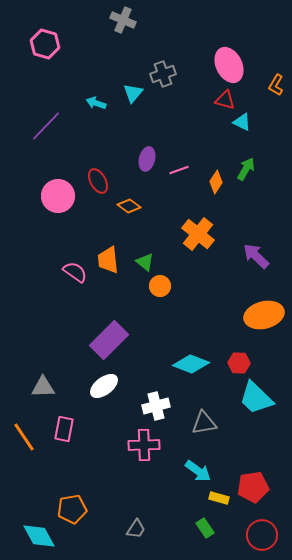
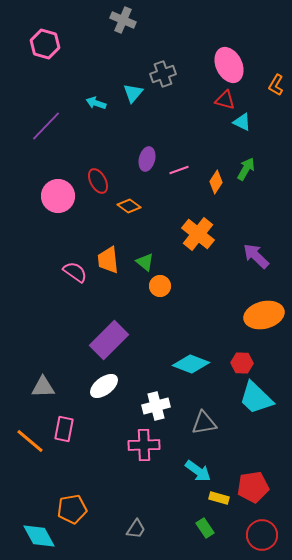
red hexagon at (239, 363): moved 3 px right
orange line at (24, 437): moved 6 px right, 4 px down; rotated 16 degrees counterclockwise
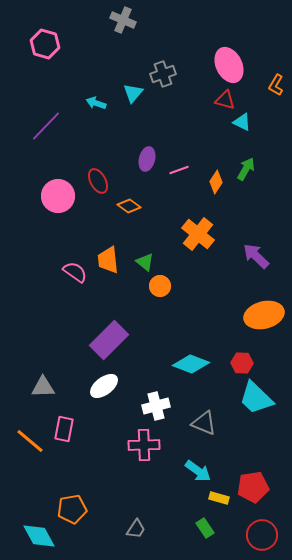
gray triangle at (204, 423): rotated 32 degrees clockwise
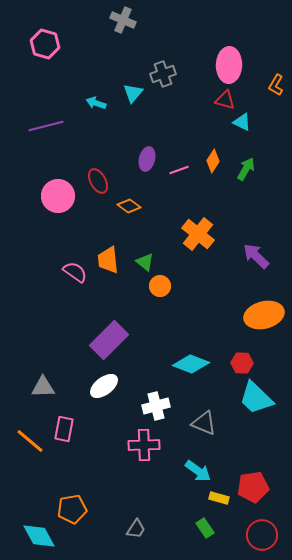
pink ellipse at (229, 65): rotated 28 degrees clockwise
purple line at (46, 126): rotated 32 degrees clockwise
orange diamond at (216, 182): moved 3 px left, 21 px up
